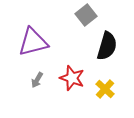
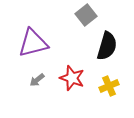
purple triangle: moved 1 px down
gray arrow: rotated 21 degrees clockwise
yellow cross: moved 4 px right, 3 px up; rotated 24 degrees clockwise
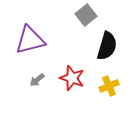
purple triangle: moved 3 px left, 3 px up
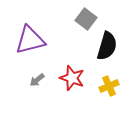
gray square: moved 4 px down; rotated 15 degrees counterclockwise
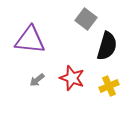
purple triangle: rotated 20 degrees clockwise
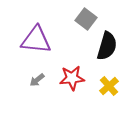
purple triangle: moved 6 px right
red star: rotated 25 degrees counterclockwise
yellow cross: rotated 18 degrees counterclockwise
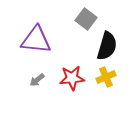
yellow cross: moved 3 px left, 9 px up; rotated 18 degrees clockwise
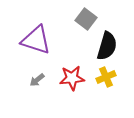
purple triangle: rotated 12 degrees clockwise
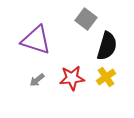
yellow cross: rotated 12 degrees counterclockwise
